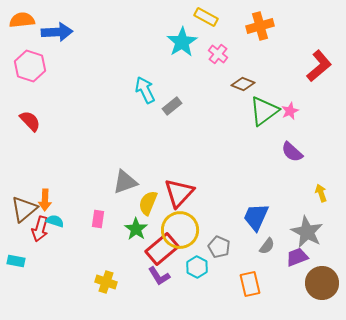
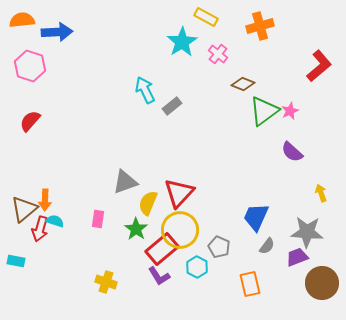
red semicircle: rotated 95 degrees counterclockwise
gray star: rotated 24 degrees counterclockwise
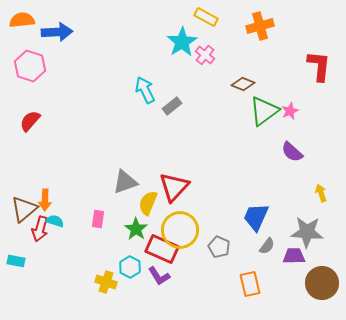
pink cross: moved 13 px left, 1 px down
red L-shape: rotated 44 degrees counterclockwise
red triangle: moved 5 px left, 6 px up
red rectangle: rotated 64 degrees clockwise
purple trapezoid: moved 3 px left, 1 px up; rotated 20 degrees clockwise
cyan hexagon: moved 67 px left
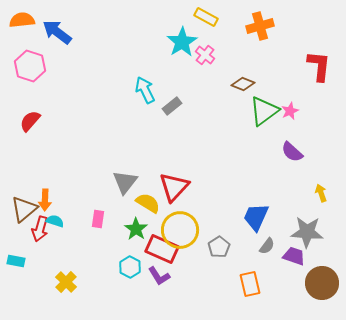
blue arrow: rotated 140 degrees counterclockwise
gray triangle: rotated 32 degrees counterclockwise
yellow semicircle: rotated 100 degrees clockwise
gray pentagon: rotated 15 degrees clockwise
purple trapezoid: rotated 20 degrees clockwise
yellow cross: moved 40 px left; rotated 25 degrees clockwise
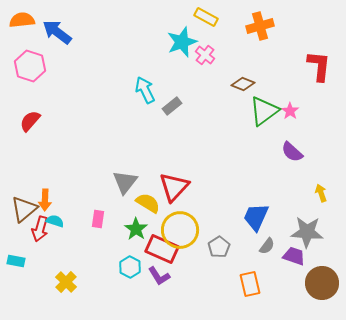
cyan star: rotated 12 degrees clockwise
pink star: rotated 12 degrees counterclockwise
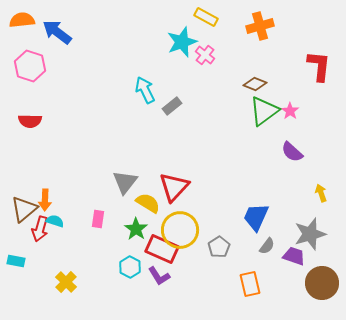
brown diamond: moved 12 px right
red semicircle: rotated 130 degrees counterclockwise
gray star: moved 3 px right, 2 px down; rotated 20 degrees counterclockwise
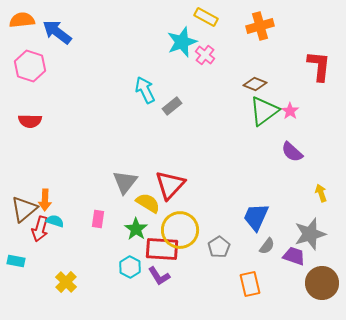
red triangle: moved 4 px left, 2 px up
red rectangle: rotated 20 degrees counterclockwise
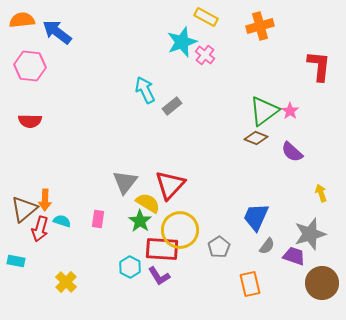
pink hexagon: rotated 12 degrees counterclockwise
brown diamond: moved 1 px right, 54 px down
cyan semicircle: moved 7 px right
green star: moved 4 px right, 8 px up
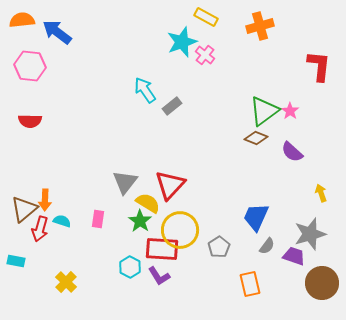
cyan arrow: rotated 8 degrees counterclockwise
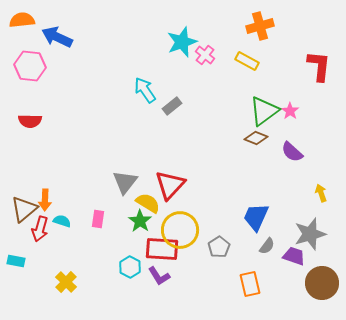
yellow rectangle: moved 41 px right, 44 px down
blue arrow: moved 5 px down; rotated 12 degrees counterclockwise
